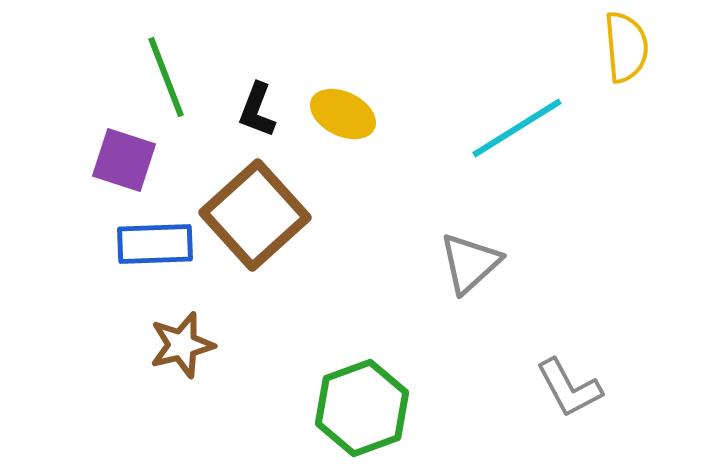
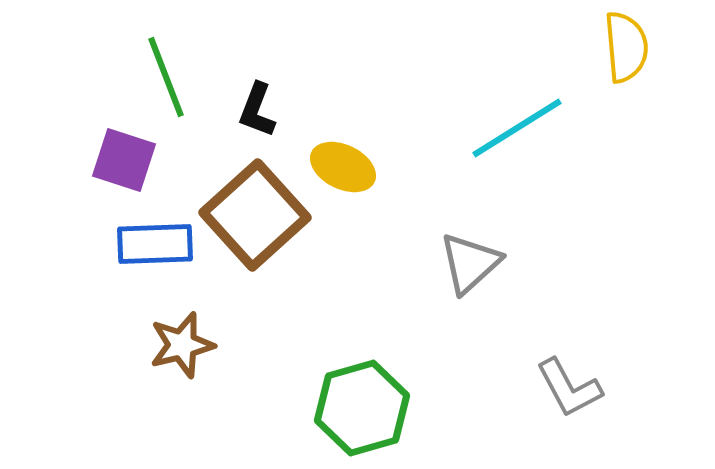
yellow ellipse: moved 53 px down
green hexagon: rotated 4 degrees clockwise
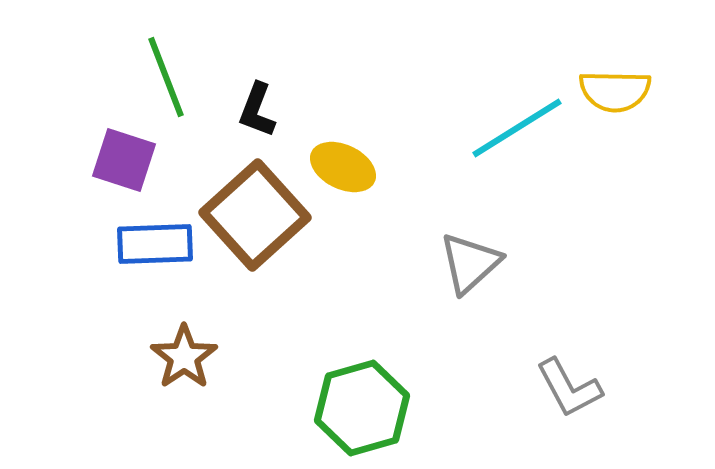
yellow semicircle: moved 11 px left, 44 px down; rotated 96 degrees clockwise
brown star: moved 2 px right, 12 px down; rotated 20 degrees counterclockwise
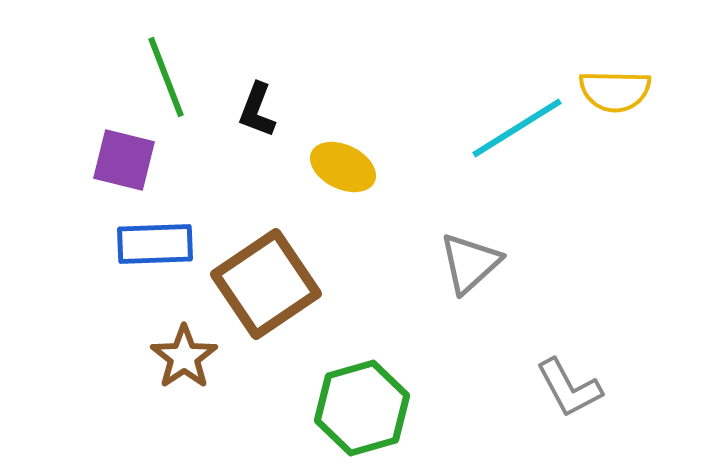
purple square: rotated 4 degrees counterclockwise
brown square: moved 11 px right, 69 px down; rotated 8 degrees clockwise
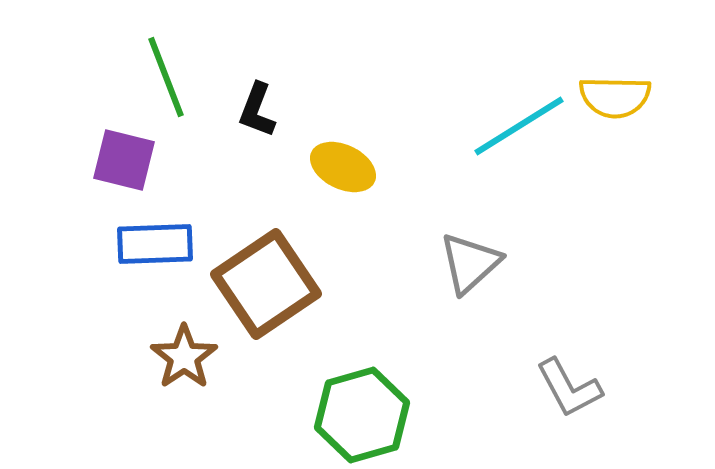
yellow semicircle: moved 6 px down
cyan line: moved 2 px right, 2 px up
green hexagon: moved 7 px down
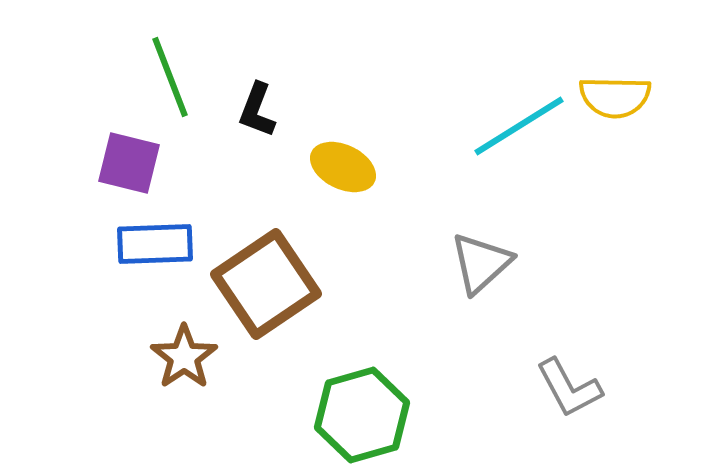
green line: moved 4 px right
purple square: moved 5 px right, 3 px down
gray triangle: moved 11 px right
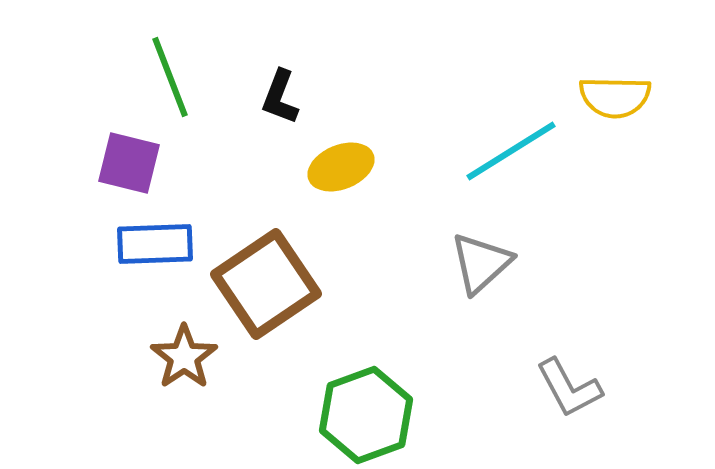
black L-shape: moved 23 px right, 13 px up
cyan line: moved 8 px left, 25 px down
yellow ellipse: moved 2 px left; rotated 48 degrees counterclockwise
green hexagon: moved 4 px right; rotated 4 degrees counterclockwise
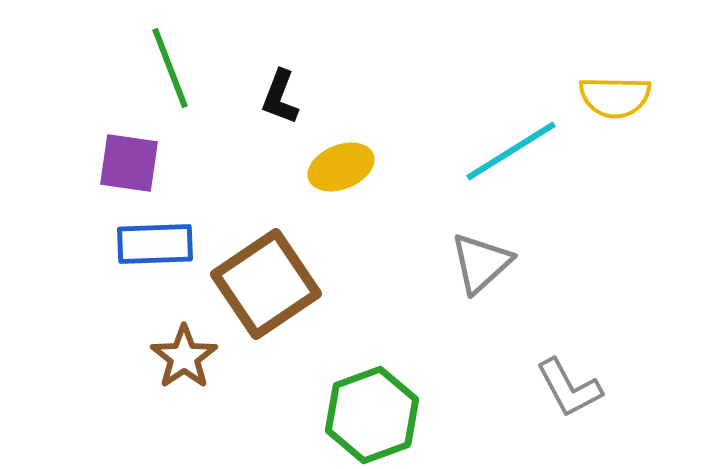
green line: moved 9 px up
purple square: rotated 6 degrees counterclockwise
green hexagon: moved 6 px right
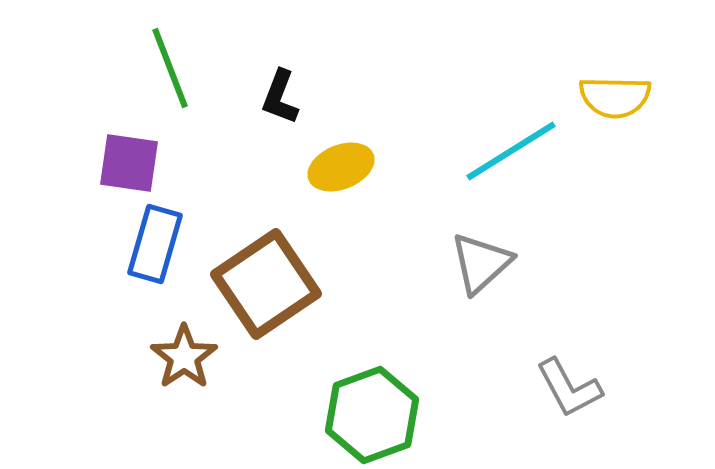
blue rectangle: rotated 72 degrees counterclockwise
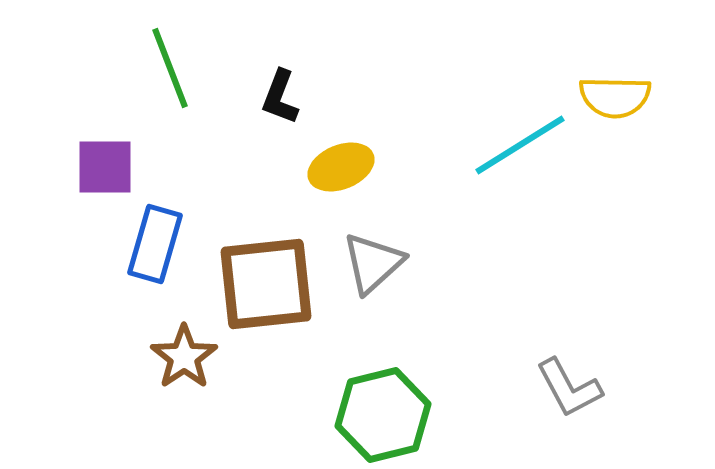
cyan line: moved 9 px right, 6 px up
purple square: moved 24 px left, 4 px down; rotated 8 degrees counterclockwise
gray triangle: moved 108 px left
brown square: rotated 28 degrees clockwise
green hexagon: moved 11 px right; rotated 6 degrees clockwise
